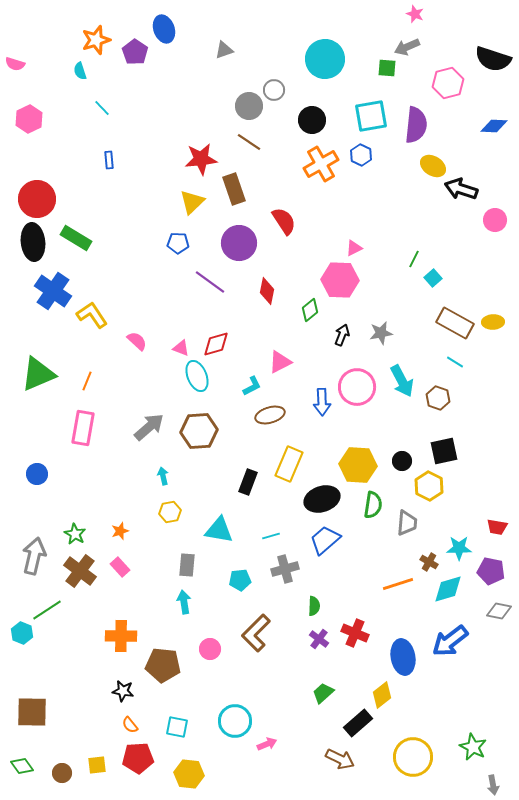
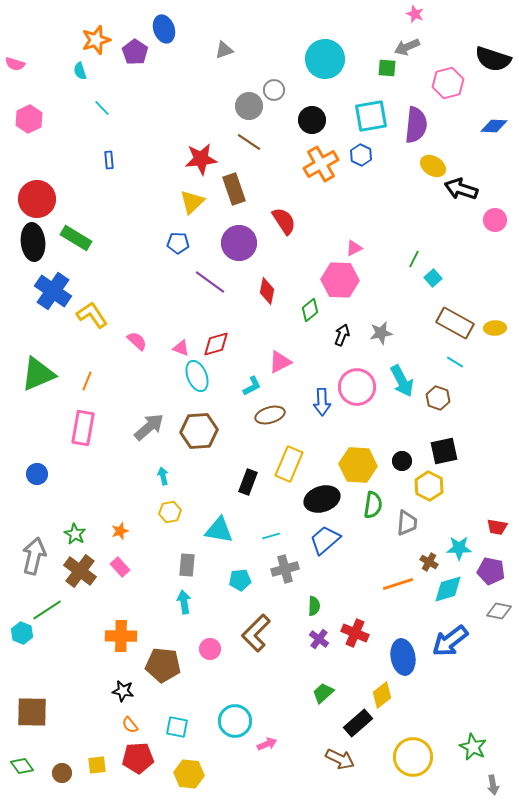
yellow ellipse at (493, 322): moved 2 px right, 6 px down
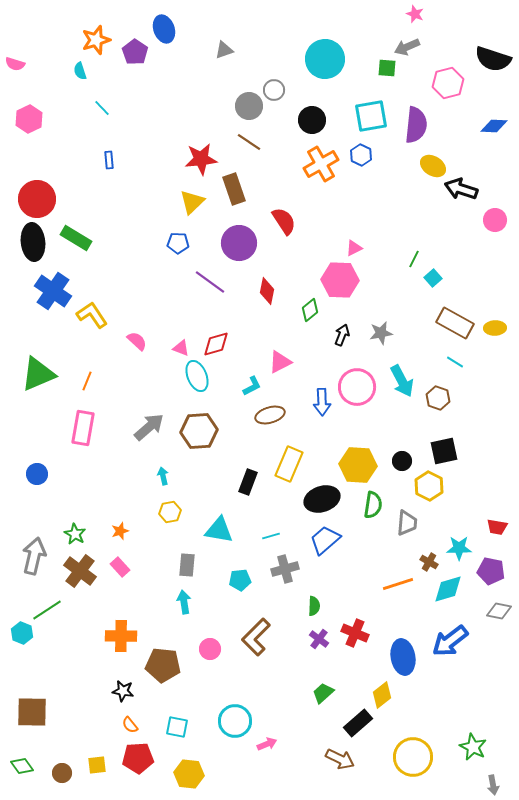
brown L-shape at (256, 633): moved 4 px down
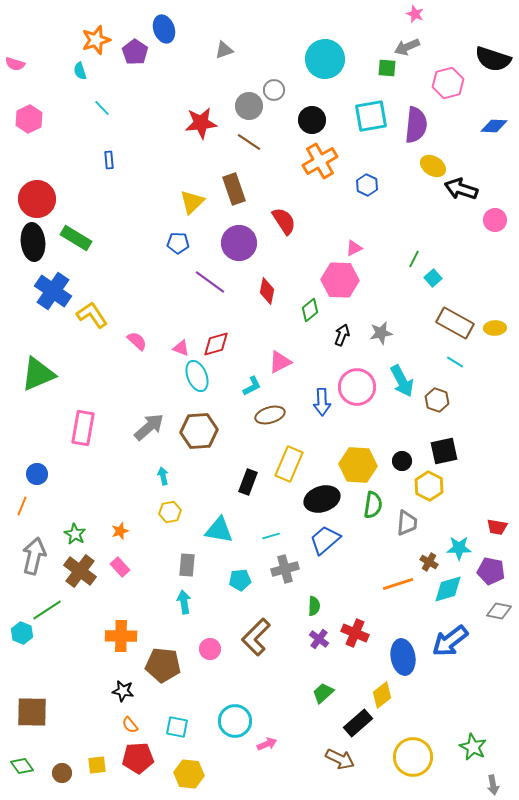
blue hexagon at (361, 155): moved 6 px right, 30 px down
red star at (201, 159): moved 36 px up
orange cross at (321, 164): moved 1 px left, 3 px up
orange line at (87, 381): moved 65 px left, 125 px down
brown hexagon at (438, 398): moved 1 px left, 2 px down
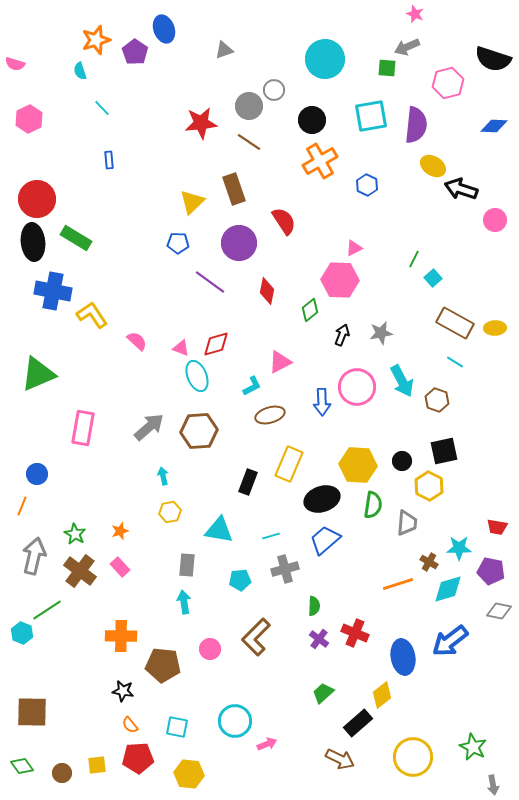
blue cross at (53, 291): rotated 24 degrees counterclockwise
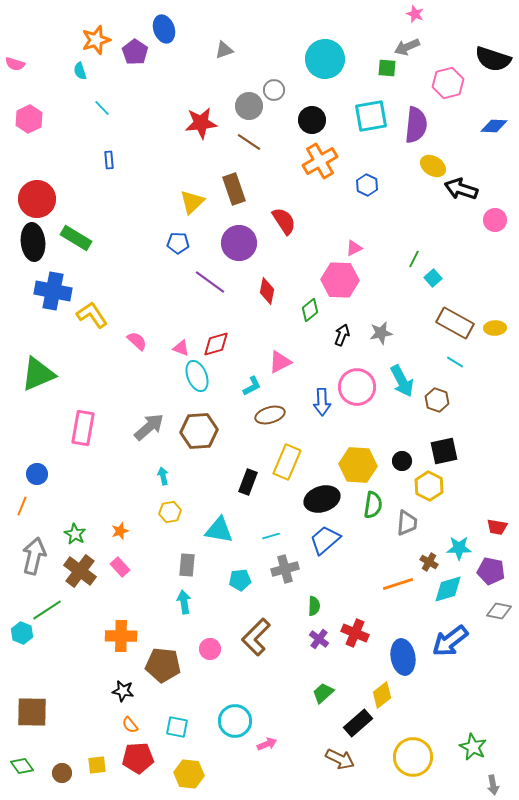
yellow rectangle at (289, 464): moved 2 px left, 2 px up
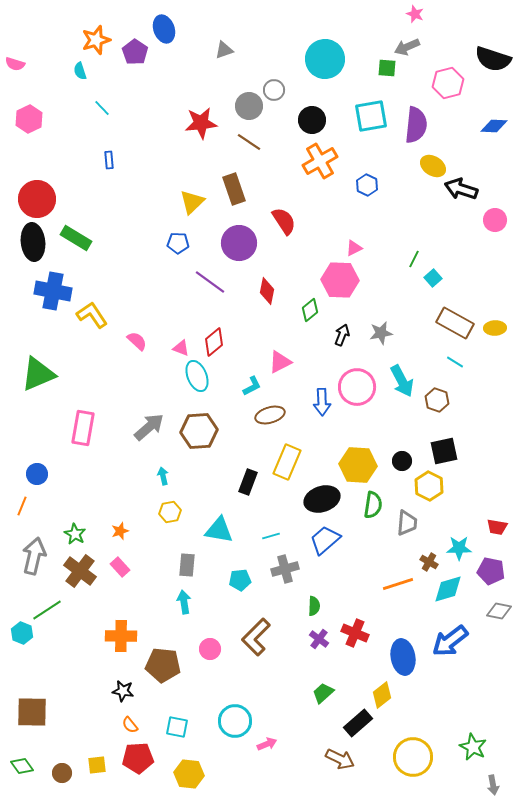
red diamond at (216, 344): moved 2 px left, 2 px up; rotated 24 degrees counterclockwise
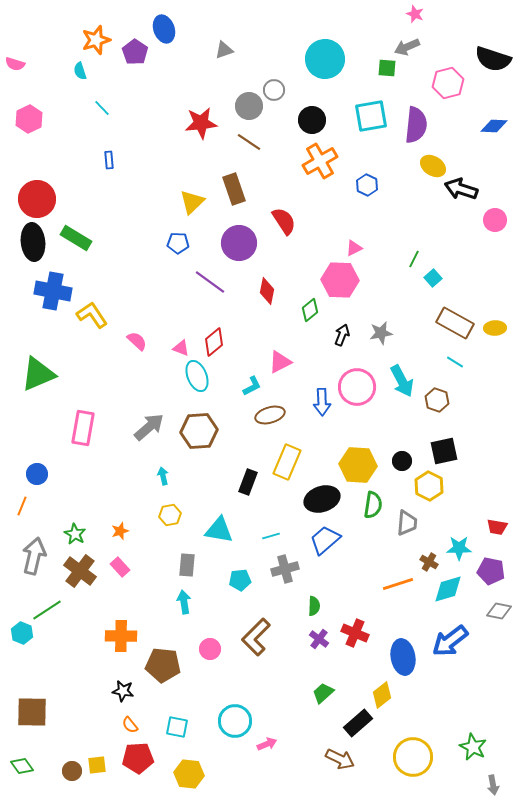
yellow hexagon at (170, 512): moved 3 px down
brown circle at (62, 773): moved 10 px right, 2 px up
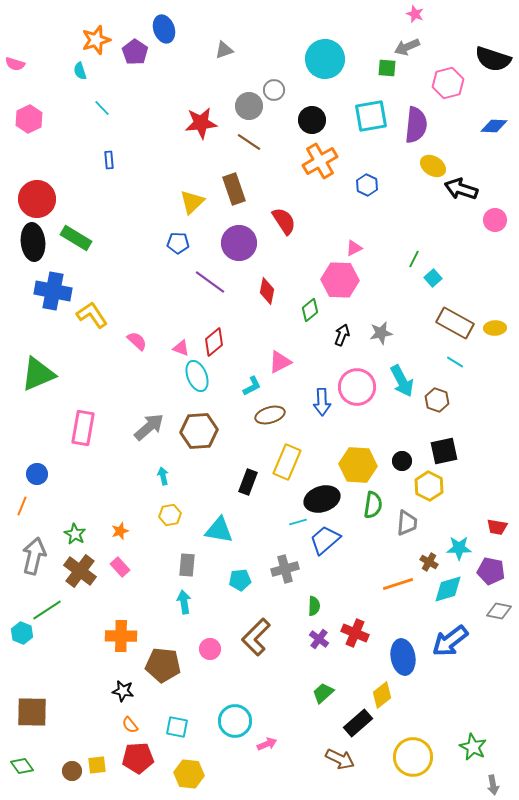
cyan line at (271, 536): moved 27 px right, 14 px up
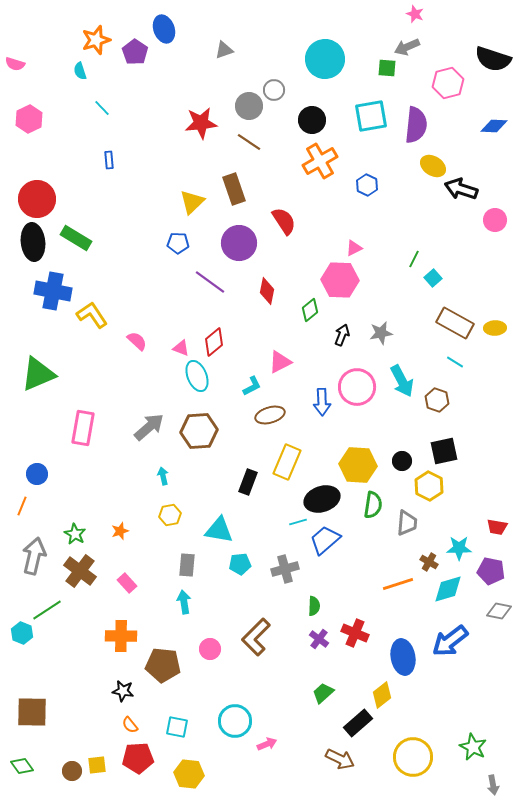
pink rectangle at (120, 567): moved 7 px right, 16 px down
cyan pentagon at (240, 580): moved 16 px up
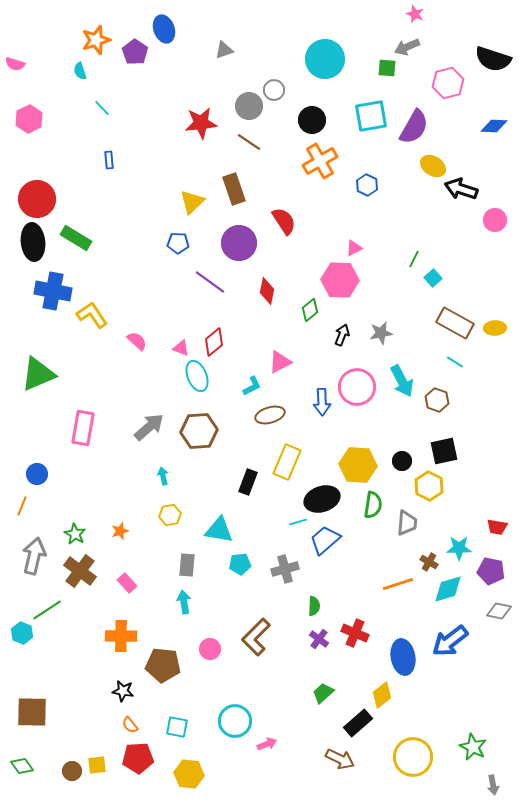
purple semicircle at (416, 125): moved 2 px left, 2 px down; rotated 24 degrees clockwise
